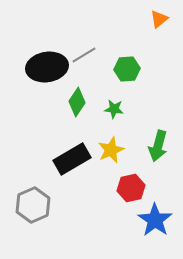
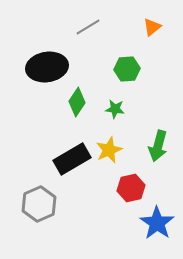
orange triangle: moved 7 px left, 8 px down
gray line: moved 4 px right, 28 px up
green star: moved 1 px right
yellow star: moved 2 px left
gray hexagon: moved 6 px right, 1 px up
blue star: moved 2 px right, 3 px down
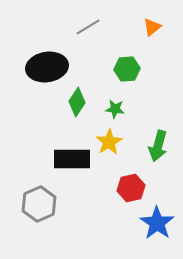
yellow star: moved 8 px up; rotated 8 degrees counterclockwise
black rectangle: rotated 30 degrees clockwise
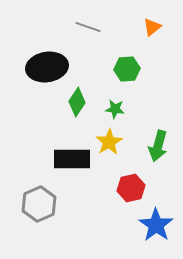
gray line: rotated 50 degrees clockwise
blue star: moved 1 px left, 2 px down
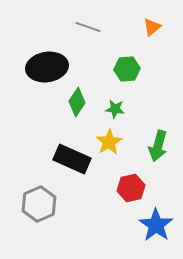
black rectangle: rotated 24 degrees clockwise
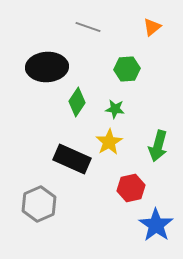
black ellipse: rotated 6 degrees clockwise
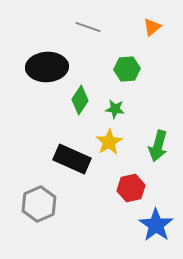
green diamond: moved 3 px right, 2 px up
